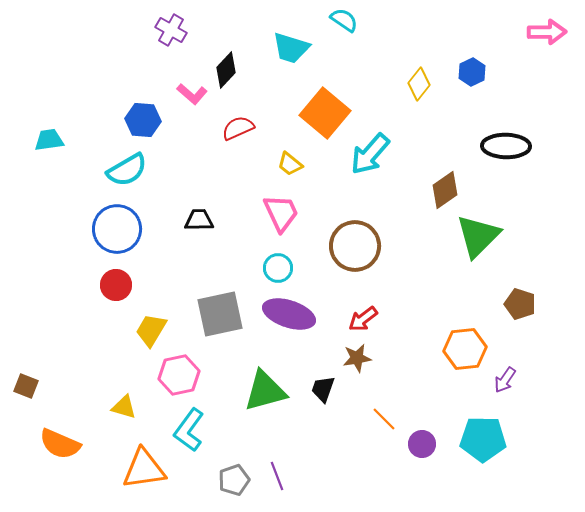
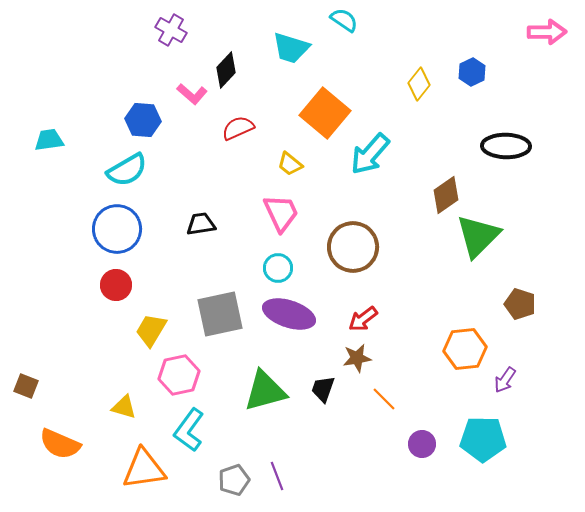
brown diamond at (445, 190): moved 1 px right, 5 px down
black trapezoid at (199, 220): moved 2 px right, 4 px down; rotated 8 degrees counterclockwise
brown circle at (355, 246): moved 2 px left, 1 px down
orange line at (384, 419): moved 20 px up
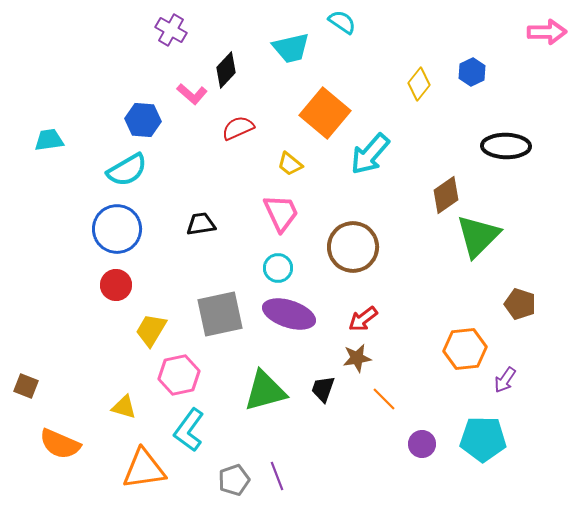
cyan semicircle at (344, 20): moved 2 px left, 2 px down
cyan trapezoid at (291, 48): rotated 30 degrees counterclockwise
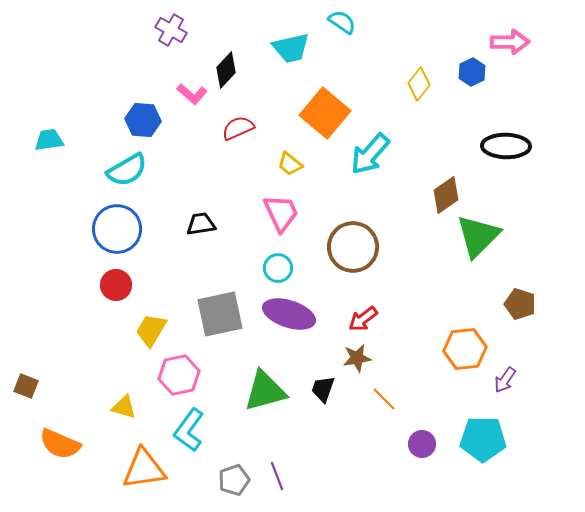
pink arrow at (547, 32): moved 37 px left, 10 px down
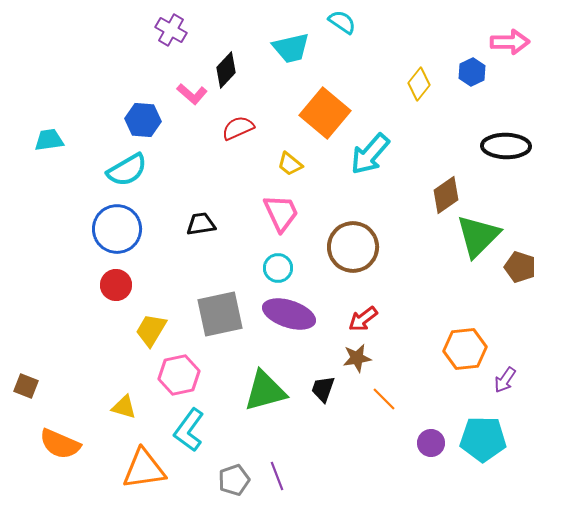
brown pentagon at (520, 304): moved 37 px up
purple circle at (422, 444): moved 9 px right, 1 px up
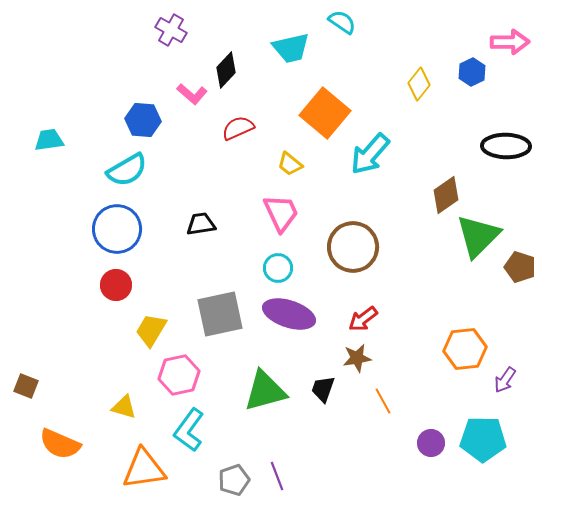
orange line at (384, 399): moved 1 px left, 2 px down; rotated 16 degrees clockwise
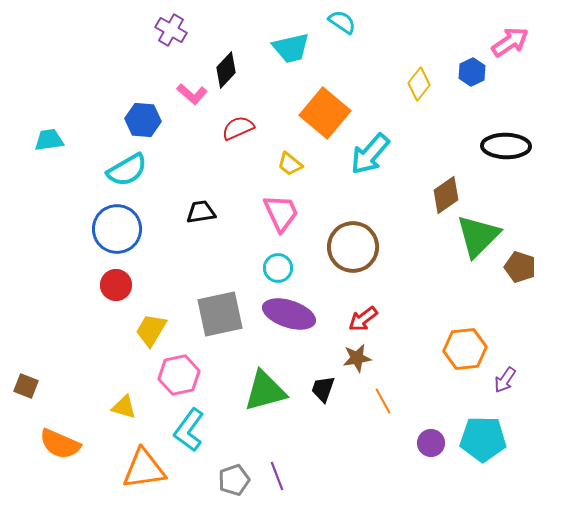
pink arrow at (510, 42): rotated 33 degrees counterclockwise
black trapezoid at (201, 224): moved 12 px up
